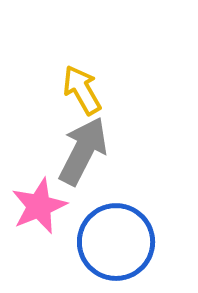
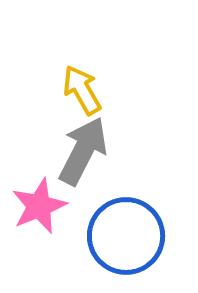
blue circle: moved 10 px right, 6 px up
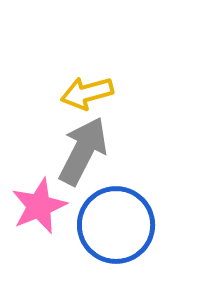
yellow arrow: moved 5 px right, 3 px down; rotated 75 degrees counterclockwise
blue circle: moved 10 px left, 11 px up
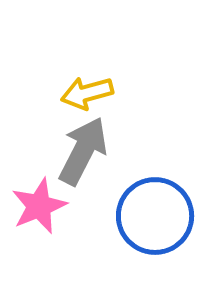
blue circle: moved 39 px right, 9 px up
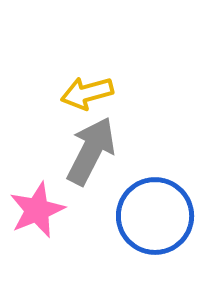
gray arrow: moved 8 px right
pink star: moved 2 px left, 4 px down
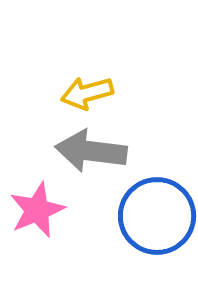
gray arrow: rotated 110 degrees counterclockwise
blue circle: moved 2 px right
